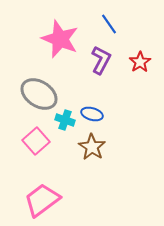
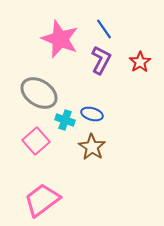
blue line: moved 5 px left, 5 px down
gray ellipse: moved 1 px up
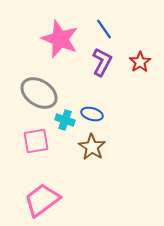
purple L-shape: moved 1 px right, 2 px down
pink square: rotated 32 degrees clockwise
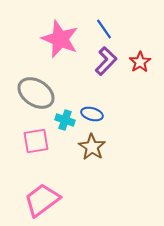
purple L-shape: moved 4 px right, 1 px up; rotated 16 degrees clockwise
gray ellipse: moved 3 px left
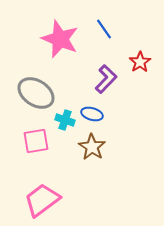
purple L-shape: moved 18 px down
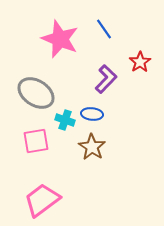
blue ellipse: rotated 10 degrees counterclockwise
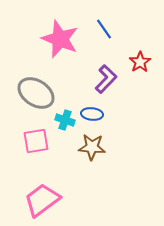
brown star: rotated 28 degrees counterclockwise
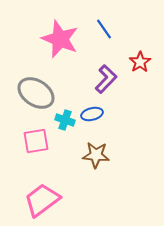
blue ellipse: rotated 20 degrees counterclockwise
brown star: moved 4 px right, 8 px down
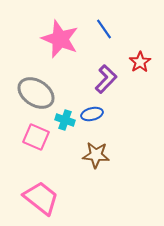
pink square: moved 4 px up; rotated 32 degrees clockwise
pink trapezoid: moved 1 px left, 2 px up; rotated 75 degrees clockwise
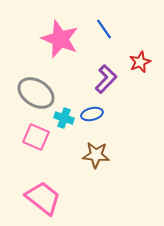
red star: rotated 10 degrees clockwise
cyan cross: moved 1 px left, 2 px up
pink trapezoid: moved 2 px right
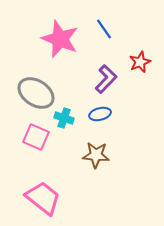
blue ellipse: moved 8 px right
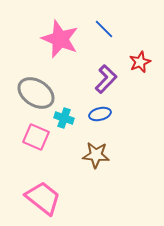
blue line: rotated 10 degrees counterclockwise
